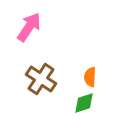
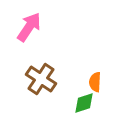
orange semicircle: moved 5 px right, 5 px down
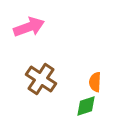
pink arrow: rotated 36 degrees clockwise
green diamond: moved 2 px right, 3 px down
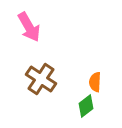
pink arrow: rotated 80 degrees clockwise
green diamond: rotated 20 degrees counterclockwise
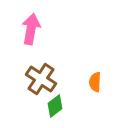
pink arrow: moved 2 px right, 2 px down; rotated 140 degrees counterclockwise
green diamond: moved 31 px left
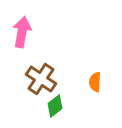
pink arrow: moved 9 px left, 3 px down
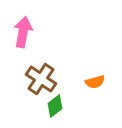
pink arrow: moved 1 px right
orange semicircle: rotated 108 degrees counterclockwise
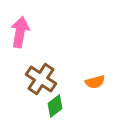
pink arrow: moved 3 px left
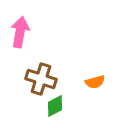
brown cross: rotated 16 degrees counterclockwise
green diamond: rotated 10 degrees clockwise
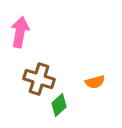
brown cross: moved 2 px left
green diamond: moved 4 px right, 1 px up; rotated 15 degrees counterclockwise
